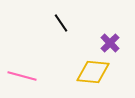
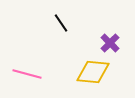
pink line: moved 5 px right, 2 px up
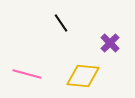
yellow diamond: moved 10 px left, 4 px down
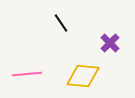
pink line: rotated 20 degrees counterclockwise
